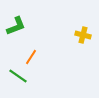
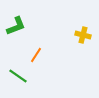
orange line: moved 5 px right, 2 px up
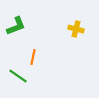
yellow cross: moved 7 px left, 6 px up
orange line: moved 3 px left, 2 px down; rotated 21 degrees counterclockwise
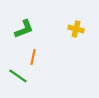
green L-shape: moved 8 px right, 3 px down
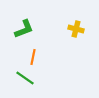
green line: moved 7 px right, 2 px down
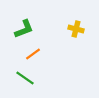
orange line: moved 3 px up; rotated 42 degrees clockwise
